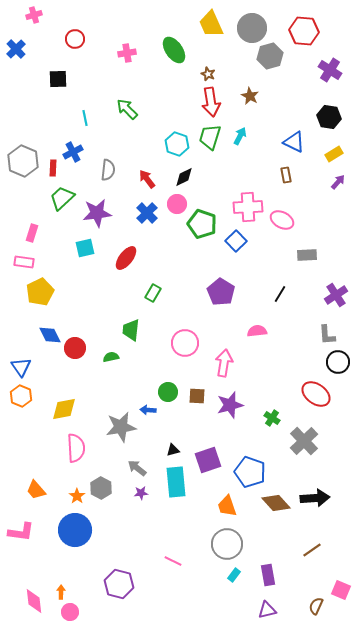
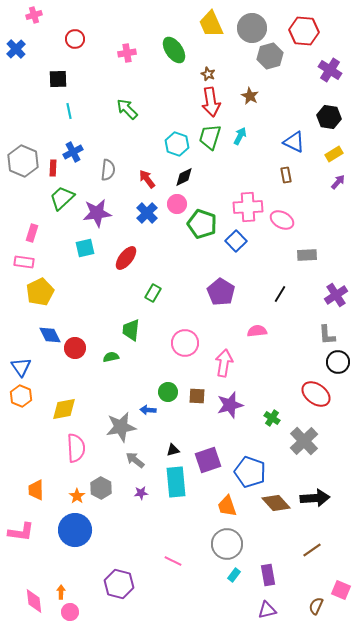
cyan line at (85, 118): moved 16 px left, 7 px up
gray arrow at (137, 468): moved 2 px left, 8 px up
orange trapezoid at (36, 490): rotated 40 degrees clockwise
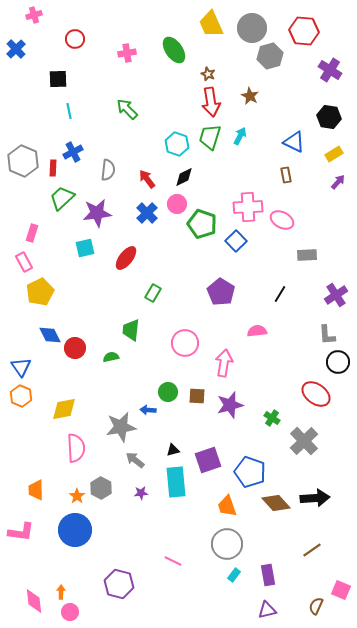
pink rectangle at (24, 262): rotated 54 degrees clockwise
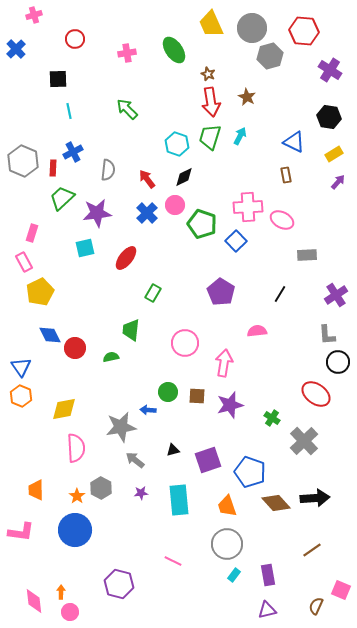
brown star at (250, 96): moved 3 px left, 1 px down
pink circle at (177, 204): moved 2 px left, 1 px down
cyan rectangle at (176, 482): moved 3 px right, 18 px down
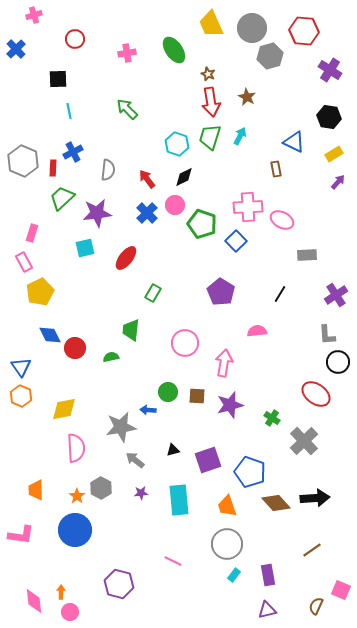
brown rectangle at (286, 175): moved 10 px left, 6 px up
pink L-shape at (21, 532): moved 3 px down
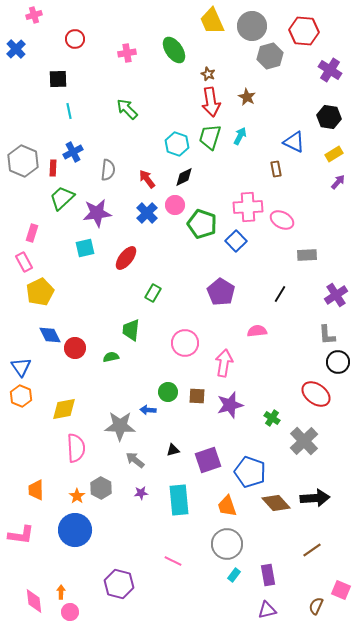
yellow trapezoid at (211, 24): moved 1 px right, 3 px up
gray circle at (252, 28): moved 2 px up
gray star at (121, 427): moved 1 px left, 1 px up; rotated 12 degrees clockwise
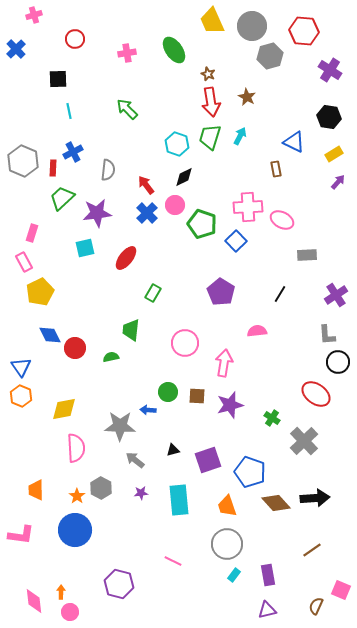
red arrow at (147, 179): moved 1 px left, 6 px down
